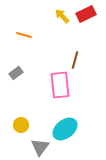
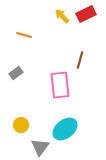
brown line: moved 5 px right
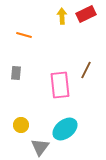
yellow arrow: rotated 42 degrees clockwise
brown line: moved 6 px right, 10 px down; rotated 12 degrees clockwise
gray rectangle: rotated 48 degrees counterclockwise
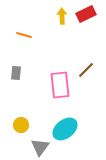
brown line: rotated 18 degrees clockwise
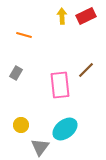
red rectangle: moved 2 px down
gray rectangle: rotated 24 degrees clockwise
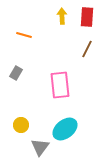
red rectangle: moved 1 px right, 1 px down; rotated 60 degrees counterclockwise
brown line: moved 1 px right, 21 px up; rotated 18 degrees counterclockwise
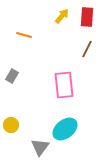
yellow arrow: rotated 42 degrees clockwise
gray rectangle: moved 4 px left, 3 px down
pink rectangle: moved 4 px right
yellow circle: moved 10 px left
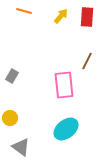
yellow arrow: moved 1 px left
orange line: moved 24 px up
brown line: moved 12 px down
yellow circle: moved 1 px left, 7 px up
cyan ellipse: moved 1 px right
gray triangle: moved 19 px left; rotated 30 degrees counterclockwise
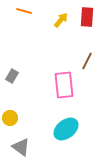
yellow arrow: moved 4 px down
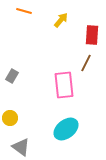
red rectangle: moved 5 px right, 18 px down
brown line: moved 1 px left, 2 px down
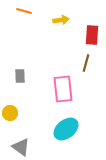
yellow arrow: rotated 42 degrees clockwise
brown line: rotated 12 degrees counterclockwise
gray rectangle: moved 8 px right; rotated 32 degrees counterclockwise
pink rectangle: moved 1 px left, 4 px down
yellow circle: moved 5 px up
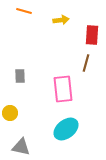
gray triangle: rotated 24 degrees counterclockwise
